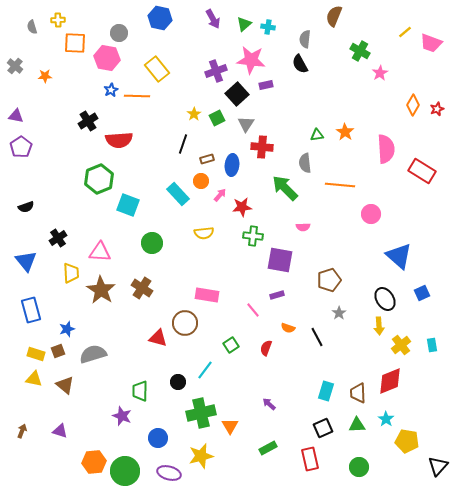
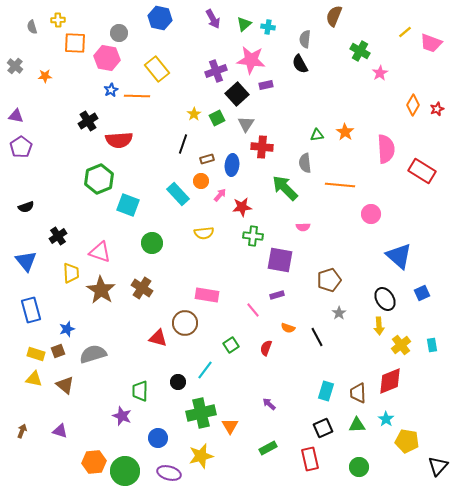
black cross at (58, 238): moved 2 px up
pink triangle at (100, 252): rotated 15 degrees clockwise
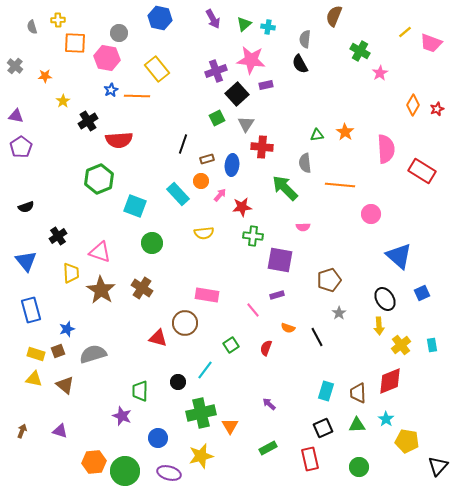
yellow star at (194, 114): moved 131 px left, 13 px up
cyan square at (128, 205): moved 7 px right, 1 px down
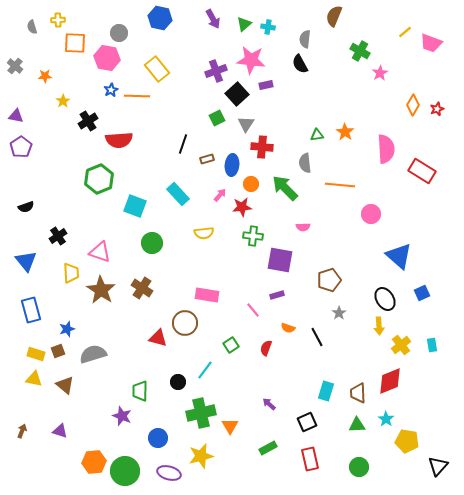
orange circle at (201, 181): moved 50 px right, 3 px down
black square at (323, 428): moved 16 px left, 6 px up
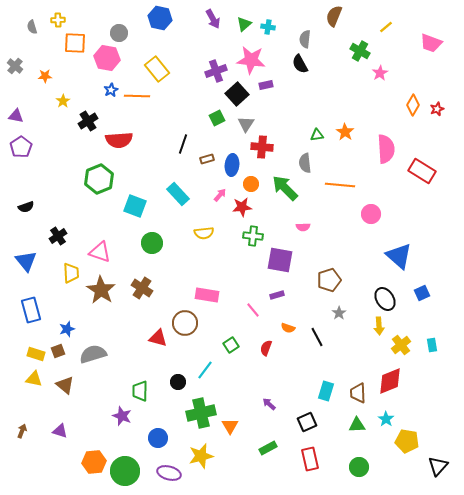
yellow line at (405, 32): moved 19 px left, 5 px up
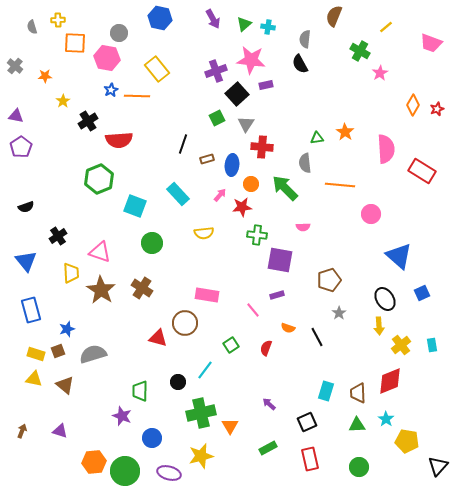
green triangle at (317, 135): moved 3 px down
green cross at (253, 236): moved 4 px right, 1 px up
blue circle at (158, 438): moved 6 px left
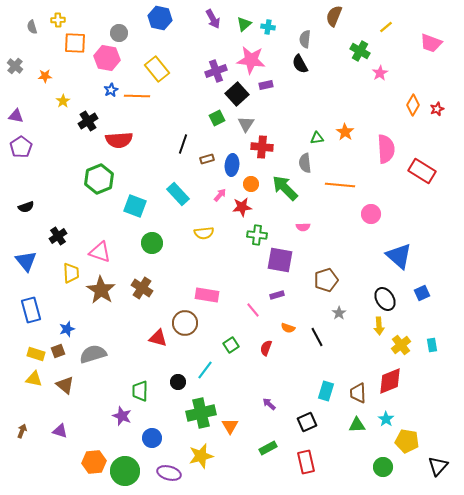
brown pentagon at (329, 280): moved 3 px left
red rectangle at (310, 459): moved 4 px left, 3 px down
green circle at (359, 467): moved 24 px right
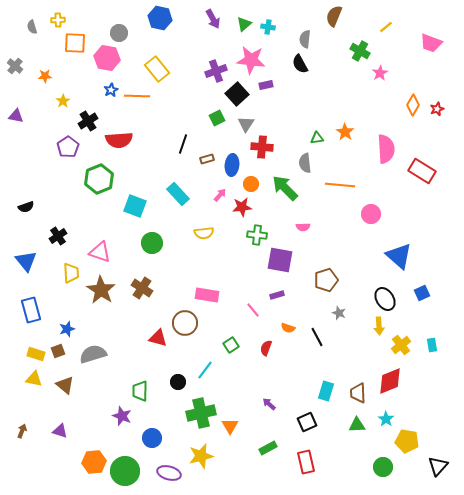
purple pentagon at (21, 147): moved 47 px right
gray star at (339, 313): rotated 16 degrees counterclockwise
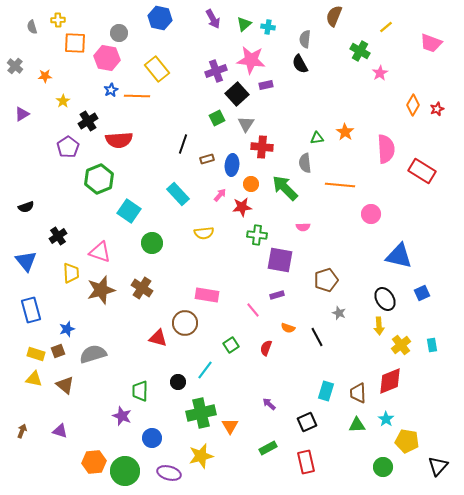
purple triangle at (16, 116): moved 6 px right, 2 px up; rotated 42 degrees counterclockwise
cyan square at (135, 206): moved 6 px left, 5 px down; rotated 15 degrees clockwise
blue triangle at (399, 256): rotated 28 degrees counterclockwise
brown star at (101, 290): rotated 24 degrees clockwise
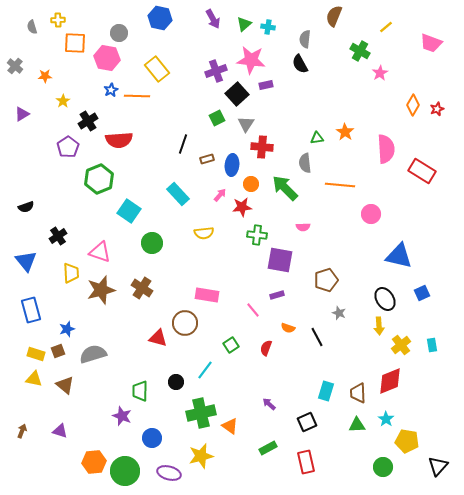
black circle at (178, 382): moved 2 px left
orange triangle at (230, 426): rotated 24 degrees counterclockwise
